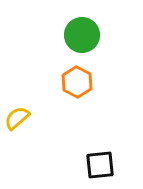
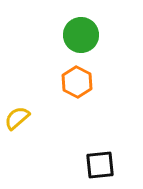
green circle: moved 1 px left
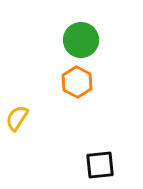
green circle: moved 5 px down
yellow semicircle: rotated 16 degrees counterclockwise
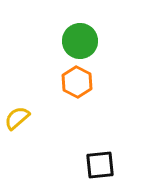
green circle: moved 1 px left, 1 px down
yellow semicircle: rotated 16 degrees clockwise
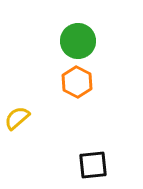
green circle: moved 2 px left
black square: moved 7 px left
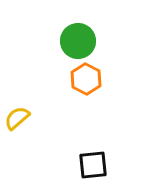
orange hexagon: moved 9 px right, 3 px up
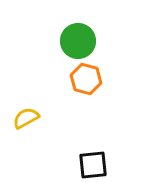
orange hexagon: rotated 12 degrees counterclockwise
yellow semicircle: moved 9 px right; rotated 12 degrees clockwise
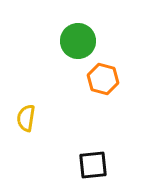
orange hexagon: moved 17 px right
yellow semicircle: rotated 52 degrees counterclockwise
